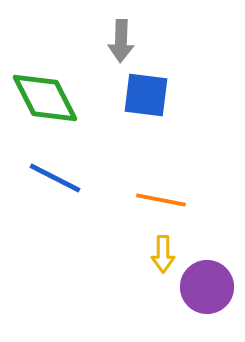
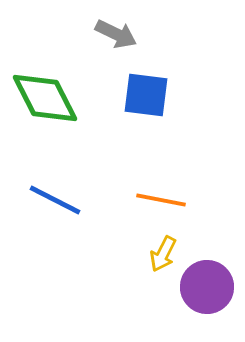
gray arrow: moved 5 px left, 7 px up; rotated 66 degrees counterclockwise
blue line: moved 22 px down
yellow arrow: rotated 27 degrees clockwise
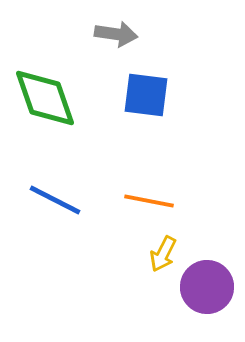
gray arrow: rotated 18 degrees counterclockwise
green diamond: rotated 8 degrees clockwise
orange line: moved 12 px left, 1 px down
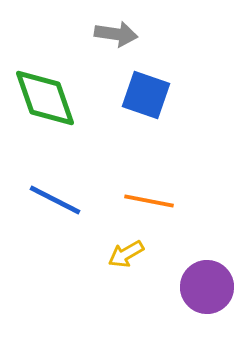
blue square: rotated 12 degrees clockwise
yellow arrow: moved 37 px left; rotated 33 degrees clockwise
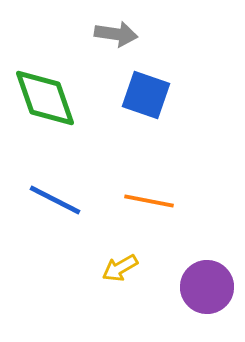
yellow arrow: moved 6 px left, 14 px down
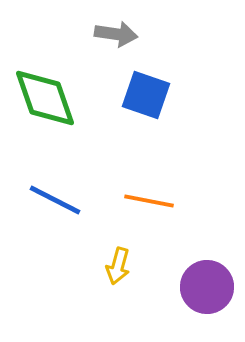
yellow arrow: moved 2 px left, 2 px up; rotated 45 degrees counterclockwise
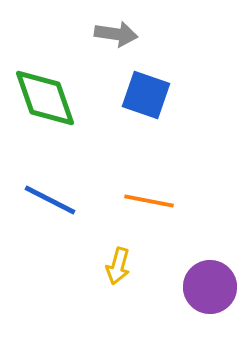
blue line: moved 5 px left
purple circle: moved 3 px right
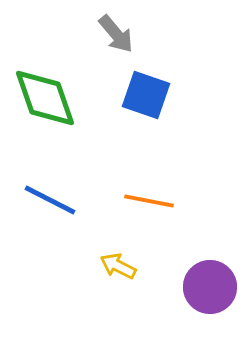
gray arrow: rotated 42 degrees clockwise
yellow arrow: rotated 102 degrees clockwise
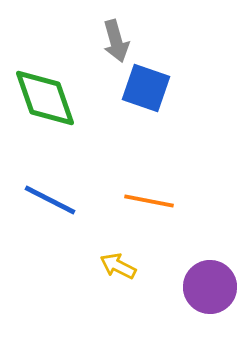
gray arrow: moved 7 px down; rotated 24 degrees clockwise
blue square: moved 7 px up
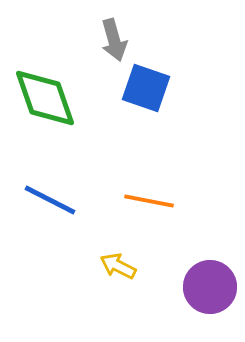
gray arrow: moved 2 px left, 1 px up
